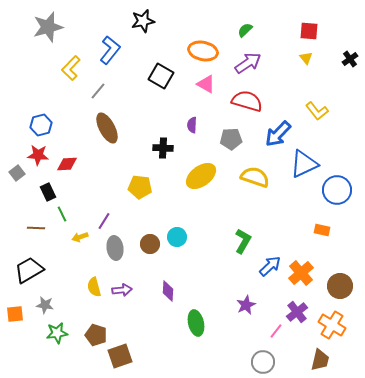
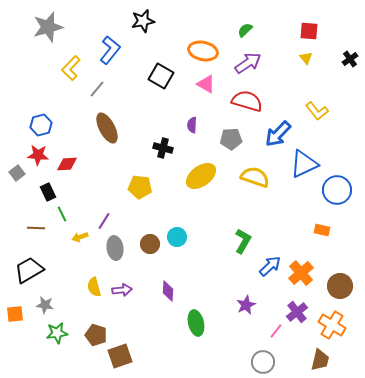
gray line at (98, 91): moved 1 px left, 2 px up
black cross at (163, 148): rotated 12 degrees clockwise
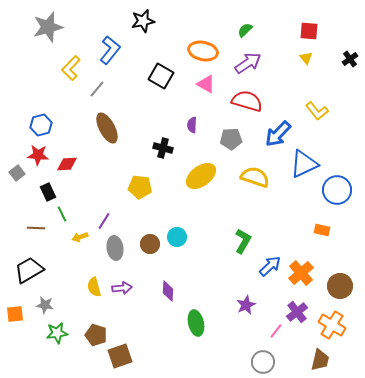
purple arrow at (122, 290): moved 2 px up
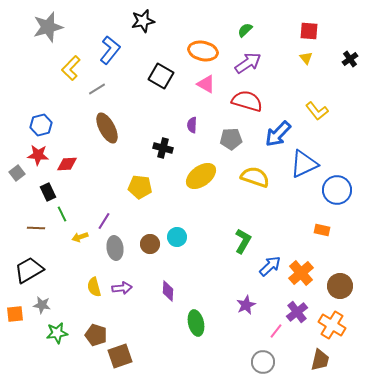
gray line at (97, 89): rotated 18 degrees clockwise
gray star at (45, 305): moved 3 px left
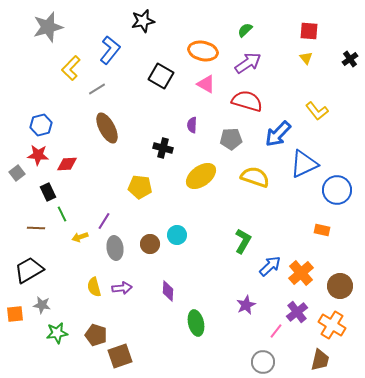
cyan circle at (177, 237): moved 2 px up
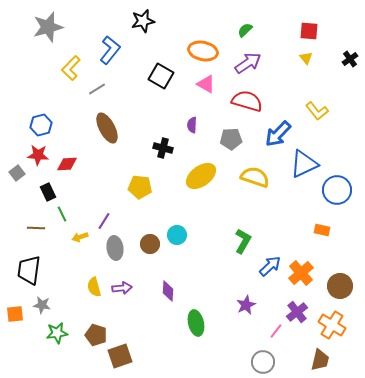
black trapezoid at (29, 270): rotated 52 degrees counterclockwise
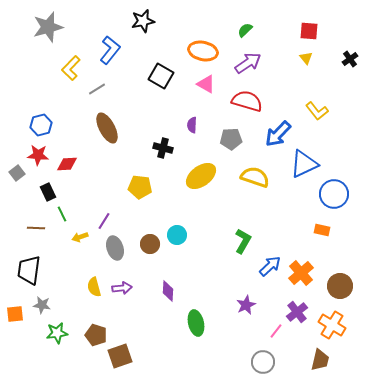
blue circle at (337, 190): moved 3 px left, 4 px down
gray ellipse at (115, 248): rotated 10 degrees counterclockwise
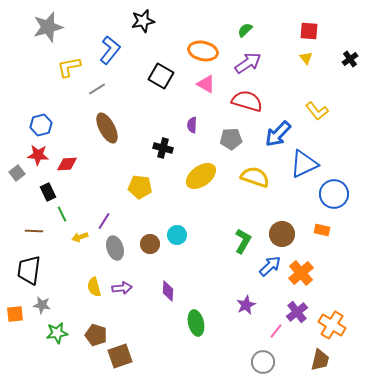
yellow L-shape at (71, 68): moved 2 px left, 1 px up; rotated 35 degrees clockwise
brown line at (36, 228): moved 2 px left, 3 px down
brown circle at (340, 286): moved 58 px left, 52 px up
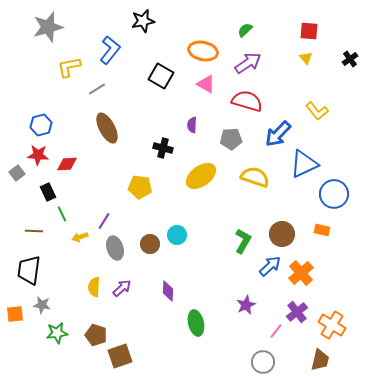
yellow semicircle at (94, 287): rotated 18 degrees clockwise
purple arrow at (122, 288): rotated 36 degrees counterclockwise
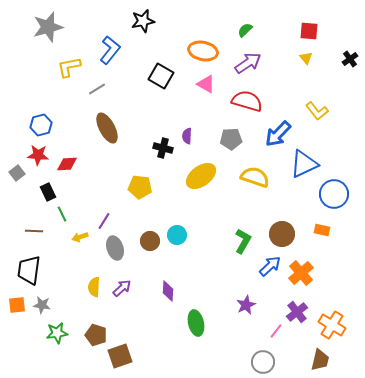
purple semicircle at (192, 125): moved 5 px left, 11 px down
brown circle at (150, 244): moved 3 px up
orange square at (15, 314): moved 2 px right, 9 px up
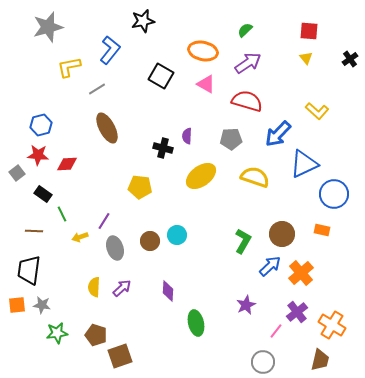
yellow L-shape at (317, 111): rotated 10 degrees counterclockwise
black rectangle at (48, 192): moved 5 px left, 2 px down; rotated 30 degrees counterclockwise
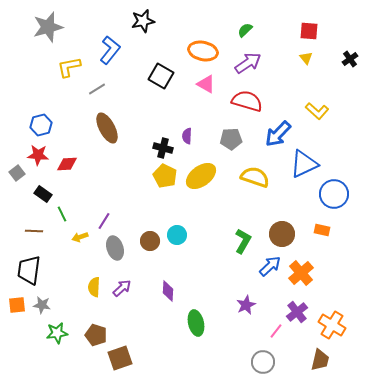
yellow pentagon at (140, 187): moved 25 px right, 11 px up; rotated 20 degrees clockwise
brown square at (120, 356): moved 2 px down
